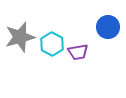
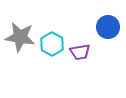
gray star: rotated 24 degrees clockwise
purple trapezoid: moved 2 px right
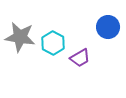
cyan hexagon: moved 1 px right, 1 px up
purple trapezoid: moved 6 px down; rotated 20 degrees counterclockwise
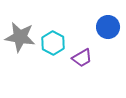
purple trapezoid: moved 2 px right
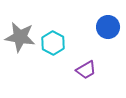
purple trapezoid: moved 4 px right, 12 px down
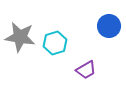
blue circle: moved 1 px right, 1 px up
cyan hexagon: moved 2 px right; rotated 15 degrees clockwise
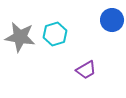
blue circle: moved 3 px right, 6 px up
cyan hexagon: moved 9 px up
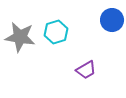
cyan hexagon: moved 1 px right, 2 px up
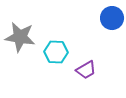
blue circle: moved 2 px up
cyan hexagon: moved 20 px down; rotated 20 degrees clockwise
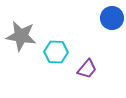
gray star: moved 1 px right, 1 px up
purple trapezoid: moved 1 px right, 1 px up; rotated 20 degrees counterclockwise
